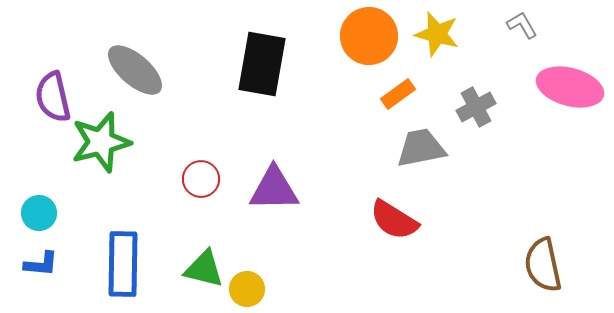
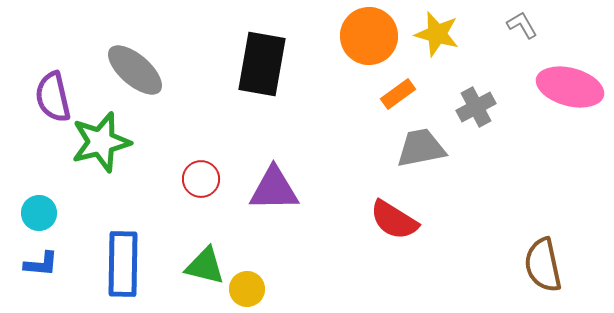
green triangle: moved 1 px right, 3 px up
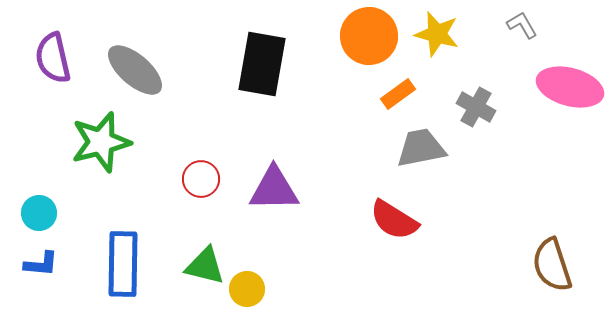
purple semicircle: moved 39 px up
gray cross: rotated 33 degrees counterclockwise
brown semicircle: moved 9 px right; rotated 6 degrees counterclockwise
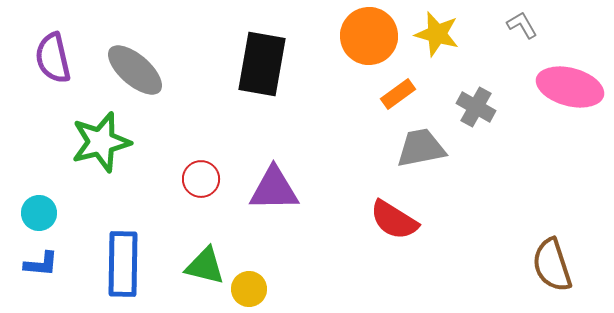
yellow circle: moved 2 px right
